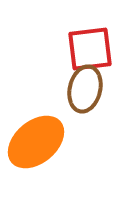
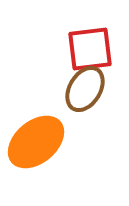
brown ellipse: rotated 18 degrees clockwise
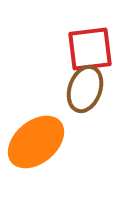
brown ellipse: rotated 12 degrees counterclockwise
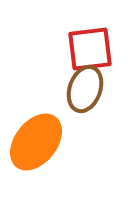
orange ellipse: rotated 12 degrees counterclockwise
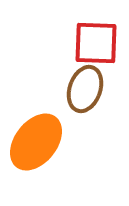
red square: moved 6 px right, 6 px up; rotated 9 degrees clockwise
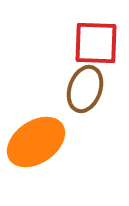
orange ellipse: rotated 18 degrees clockwise
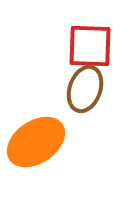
red square: moved 6 px left, 3 px down
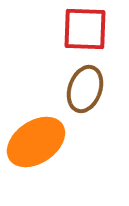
red square: moved 5 px left, 17 px up
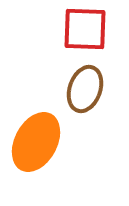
orange ellipse: rotated 28 degrees counterclockwise
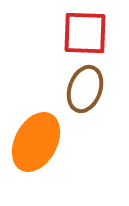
red square: moved 4 px down
